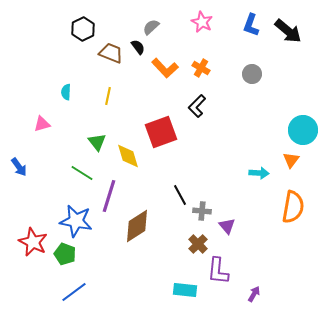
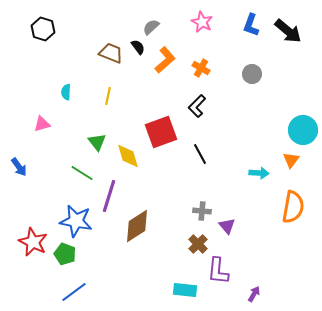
black hexagon: moved 40 px left; rotated 15 degrees counterclockwise
orange L-shape: moved 8 px up; rotated 88 degrees counterclockwise
black line: moved 20 px right, 41 px up
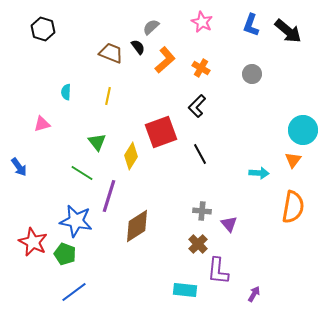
yellow diamond: moved 3 px right; rotated 48 degrees clockwise
orange triangle: moved 2 px right
purple triangle: moved 2 px right, 2 px up
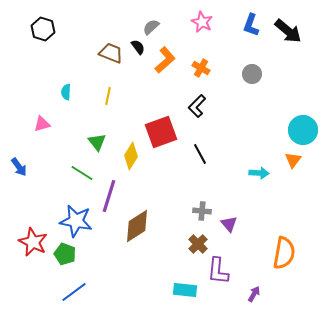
orange semicircle: moved 9 px left, 46 px down
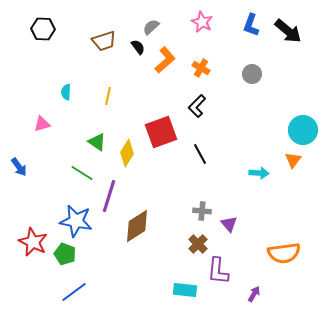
black hexagon: rotated 15 degrees counterclockwise
brown trapezoid: moved 7 px left, 12 px up; rotated 140 degrees clockwise
green triangle: rotated 18 degrees counterclockwise
yellow diamond: moved 4 px left, 3 px up
orange semicircle: rotated 72 degrees clockwise
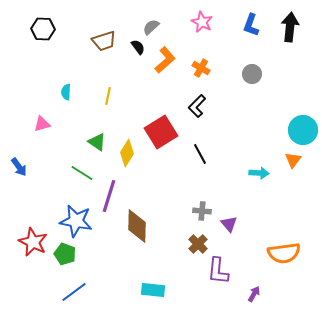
black arrow: moved 2 px right, 4 px up; rotated 124 degrees counterclockwise
red square: rotated 12 degrees counterclockwise
brown diamond: rotated 56 degrees counterclockwise
cyan rectangle: moved 32 px left
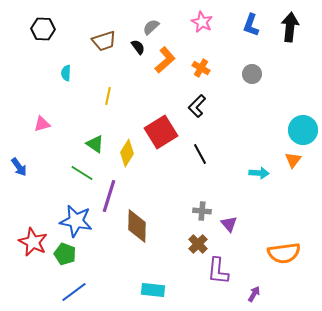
cyan semicircle: moved 19 px up
green triangle: moved 2 px left, 2 px down
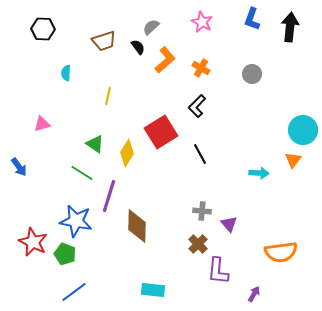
blue L-shape: moved 1 px right, 6 px up
orange semicircle: moved 3 px left, 1 px up
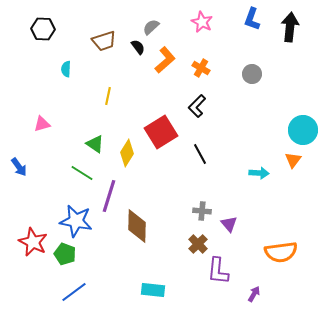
cyan semicircle: moved 4 px up
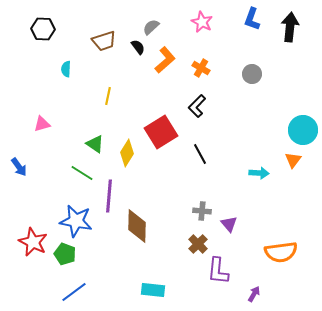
purple line: rotated 12 degrees counterclockwise
